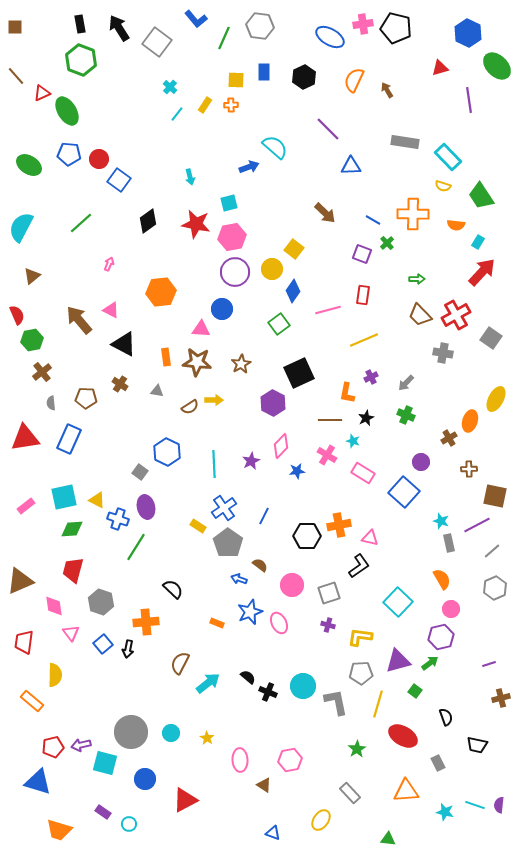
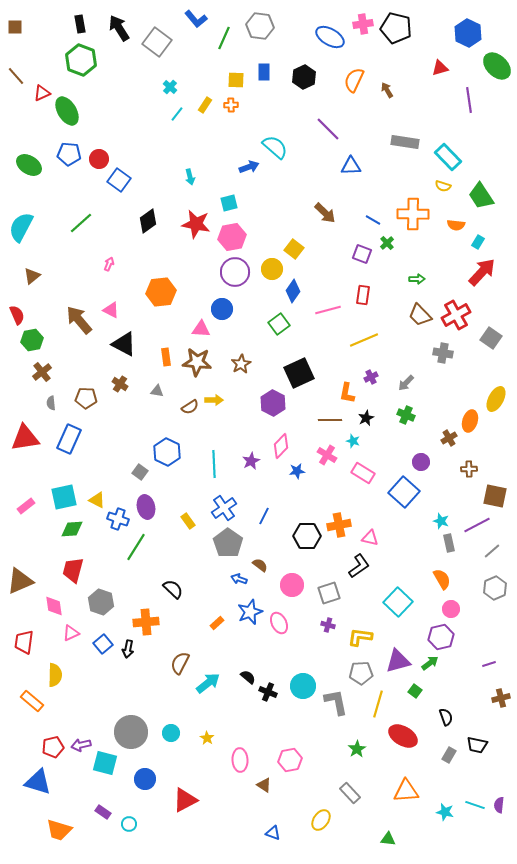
yellow rectangle at (198, 526): moved 10 px left, 5 px up; rotated 21 degrees clockwise
orange rectangle at (217, 623): rotated 64 degrees counterclockwise
pink triangle at (71, 633): rotated 42 degrees clockwise
gray rectangle at (438, 763): moved 11 px right, 8 px up; rotated 56 degrees clockwise
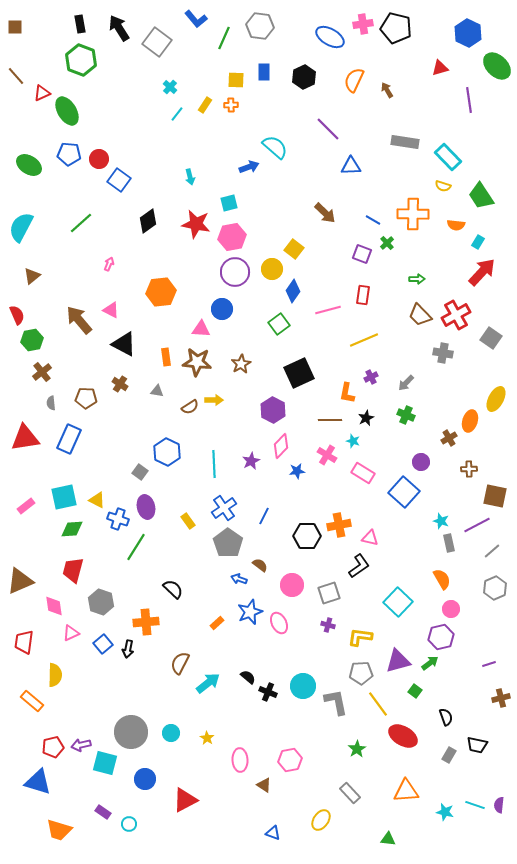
purple hexagon at (273, 403): moved 7 px down
yellow line at (378, 704): rotated 52 degrees counterclockwise
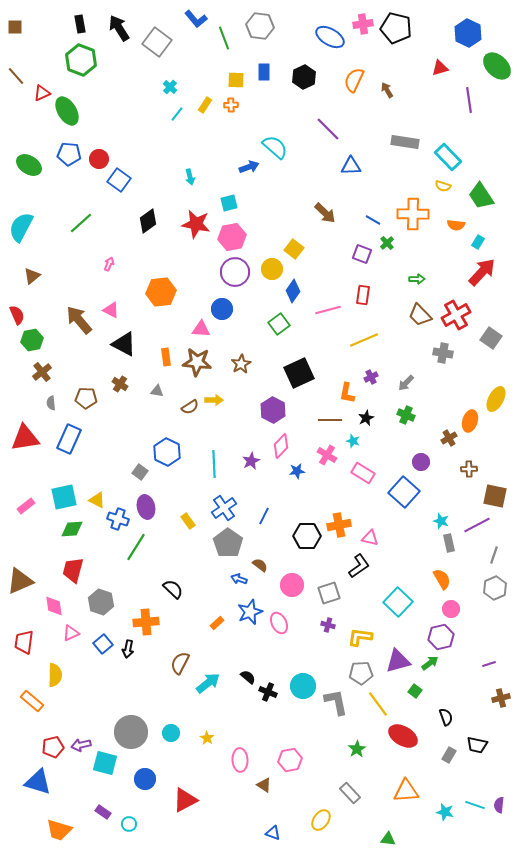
green line at (224, 38): rotated 45 degrees counterclockwise
gray line at (492, 551): moved 2 px right, 4 px down; rotated 30 degrees counterclockwise
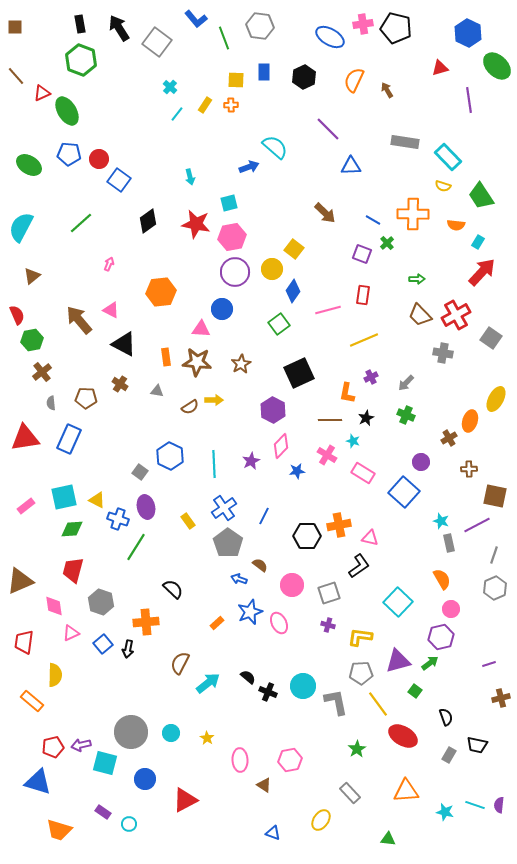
blue hexagon at (167, 452): moved 3 px right, 4 px down
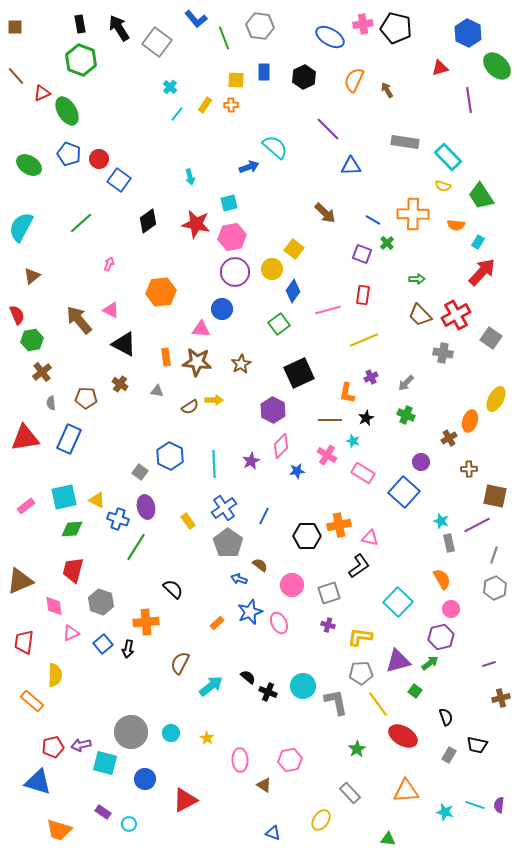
blue pentagon at (69, 154): rotated 15 degrees clockwise
cyan arrow at (208, 683): moved 3 px right, 3 px down
